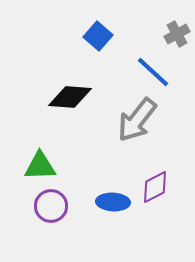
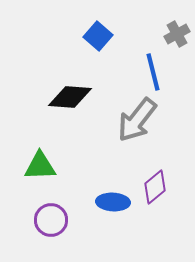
blue line: rotated 33 degrees clockwise
purple diamond: rotated 12 degrees counterclockwise
purple circle: moved 14 px down
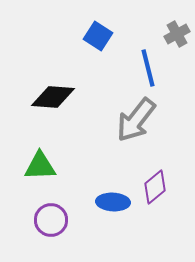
blue square: rotated 8 degrees counterclockwise
blue line: moved 5 px left, 4 px up
black diamond: moved 17 px left
gray arrow: moved 1 px left
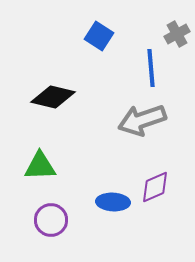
blue square: moved 1 px right
blue line: moved 3 px right; rotated 9 degrees clockwise
black diamond: rotated 9 degrees clockwise
gray arrow: moved 6 px right; rotated 33 degrees clockwise
purple diamond: rotated 16 degrees clockwise
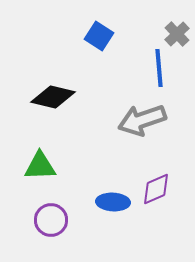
gray cross: rotated 15 degrees counterclockwise
blue line: moved 8 px right
purple diamond: moved 1 px right, 2 px down
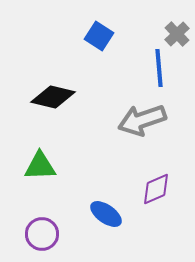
blue ellipse: moved 7 px left, 12 px down; rotated 32 degrees clockwise
purple circle: moved 9 px left, 14 px down
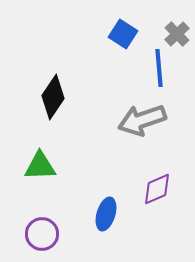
blue square: moved 24 px right, 2 px up
black diamond: rotated 69 degrees counterclockwise
purple diamond: moved 1 px right
blue ellipse: rotated 72 degrees clockwise
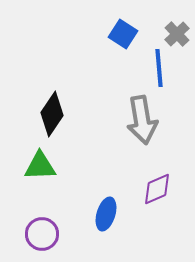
black diamond: moved 1 px left, 17 px down
gray arrow: rotated 81 degrees counterclockwise
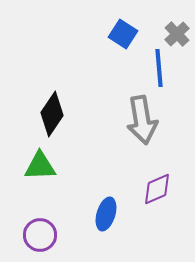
purple circle: moved 2 px left, 1 px down
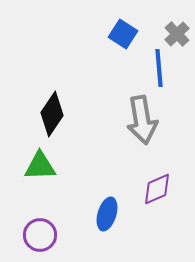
blue ellipse: moved 1 px right
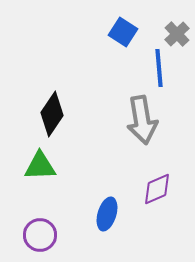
blue square: moved 2 px up
